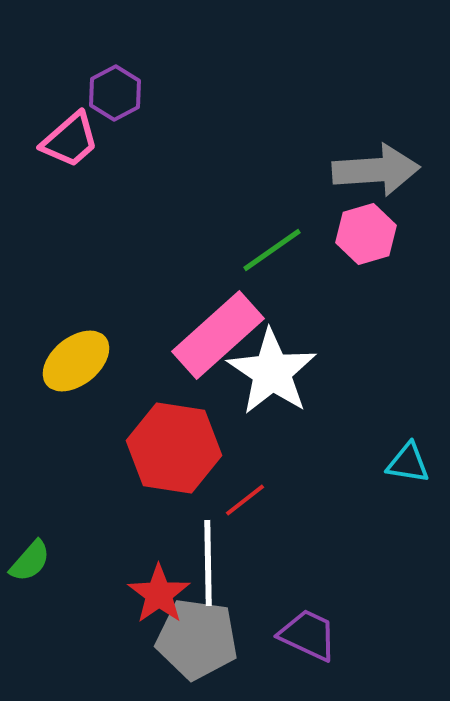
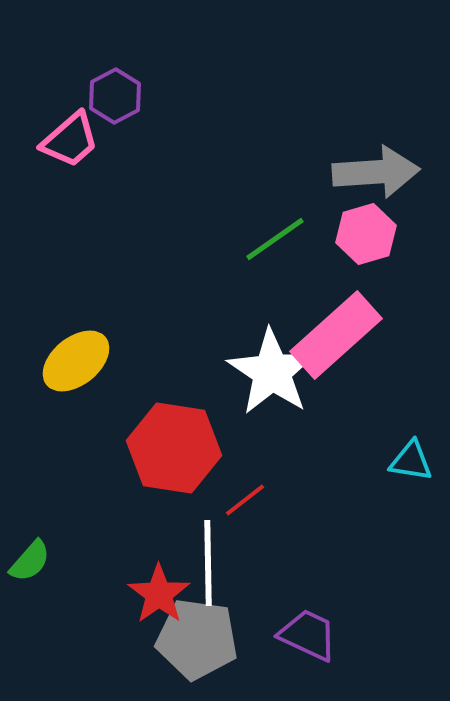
purple hexagon: moved 3 px down
gray arrow: moved 2 px down
green line: moved 3 px right, 11 px up
pink rectangle: moved 118 px right
cyan triangle: moved 3 px right, 2 px up
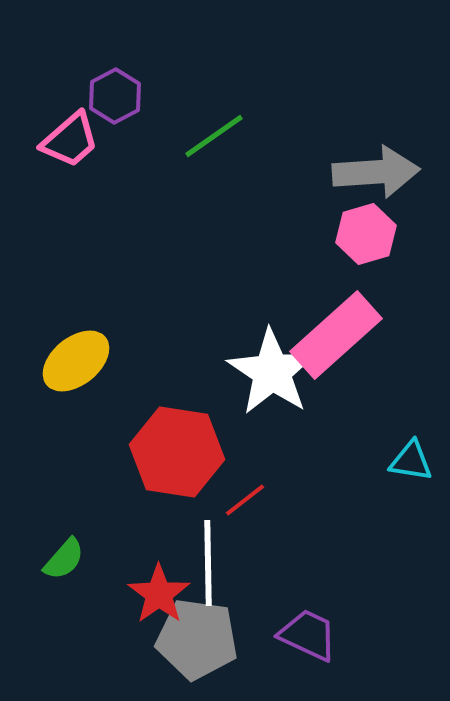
green line: moved 61 px left, 103 px up
red hexagon: moved 3 px right, 4 px down
green semicircle: moved 34 px right, 2 px up
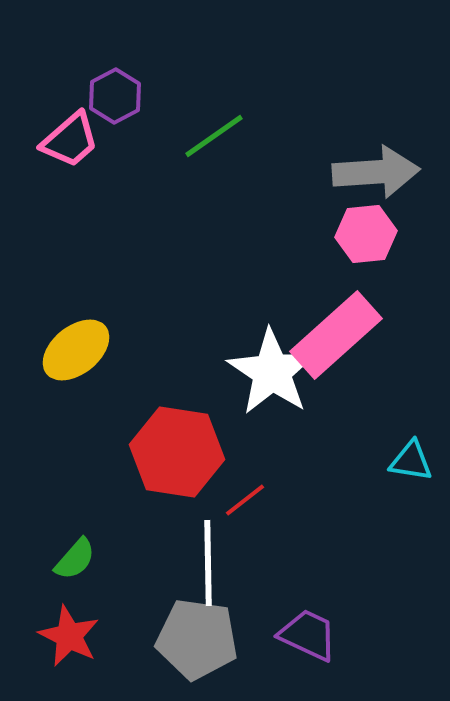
pink hexagon: rotated 10 degrees clockwise
yellow ellipse: moved 11 px up
green semicircle: moved 11 px right
red star: moved 90 px left, 42 px down; rotated 10 degrees counterclockwise
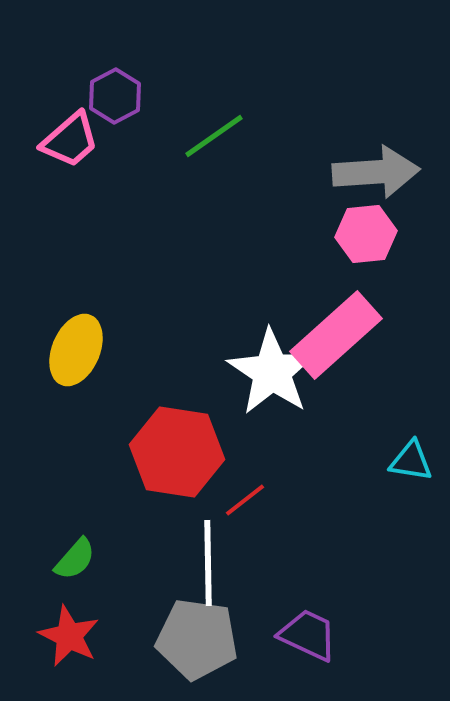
yellow ellipse: rotated 28 degrees counterclockwise
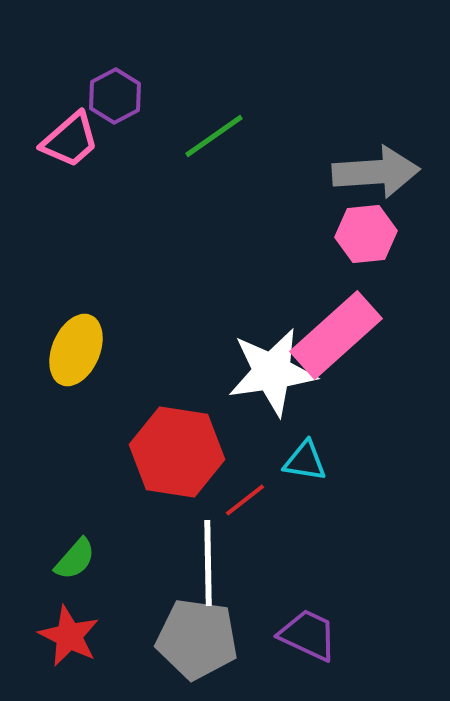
white star: rotated 30 degrees clockwise
cyan triangle: moved 106 px left
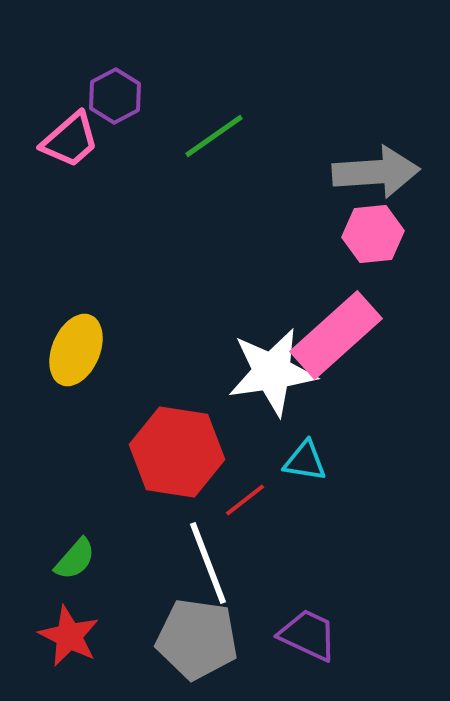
pink hexagon: moved 7 px right
white line: rotated 20 degrees counterclockwise
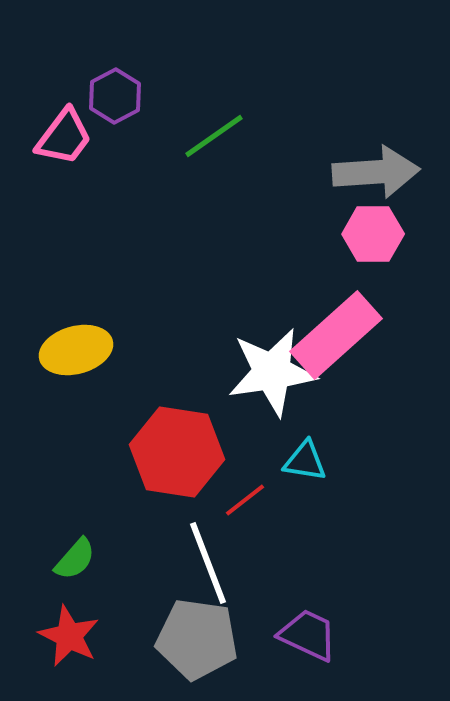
pink trapezoid: moved 6 px left, 3 px up; rotated 12 degrees counterclockwise
pink hexagon: rotated 6 degrees clockwise
yellow ellipse: rotated 52 degrees clockwise
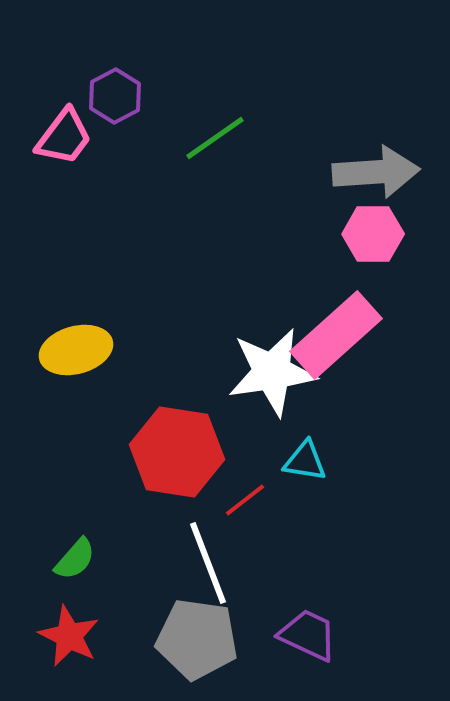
green line: moved 1 px right, 2 px down
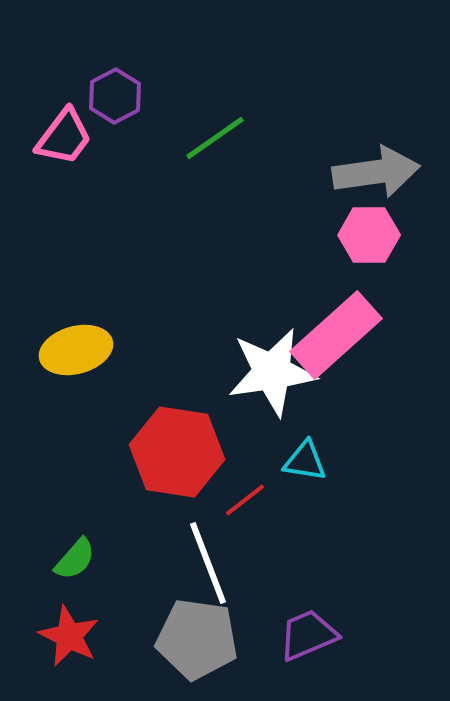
gray arrow: rotated 4 degrees counterclockwise
pink hexagon: moved 4 px left, 1 px down
purple trapezoid: rotated 48 degrees counterclockwise
